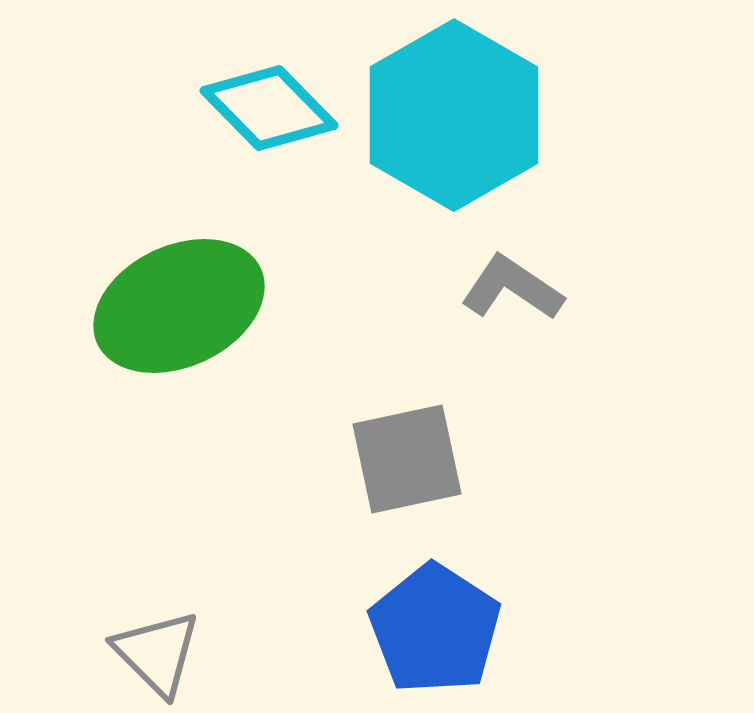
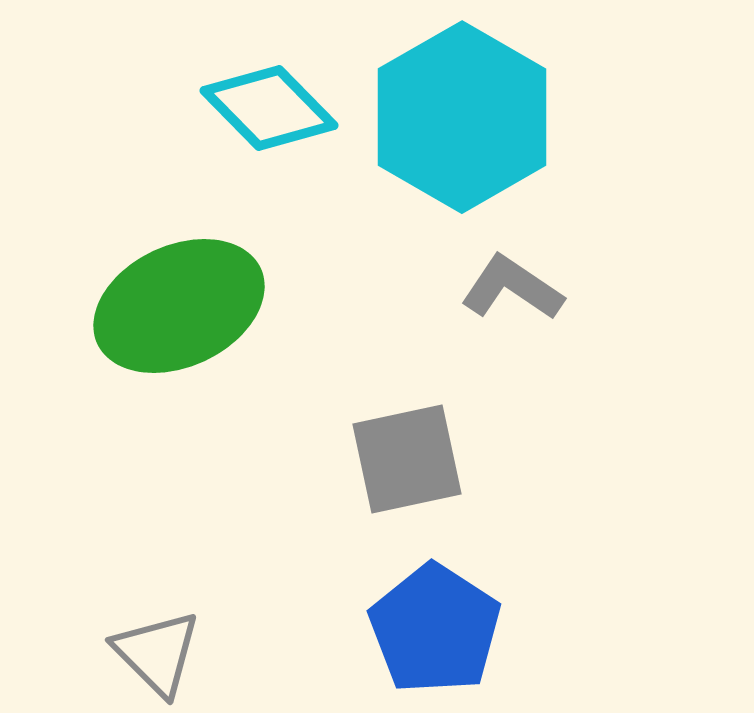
cyan hexagon: moved 8 px right, 2 px down
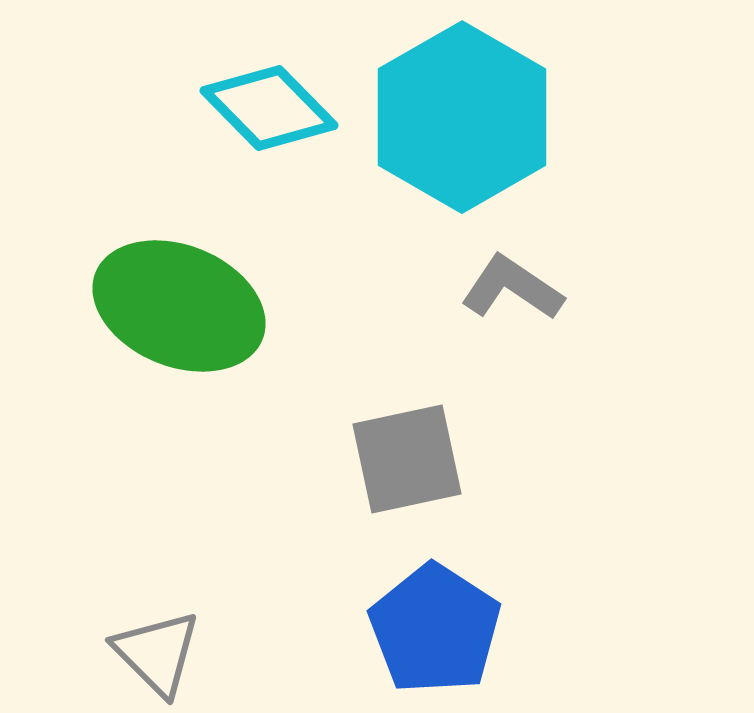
green ellipse: rotated 47 degrees clockwise
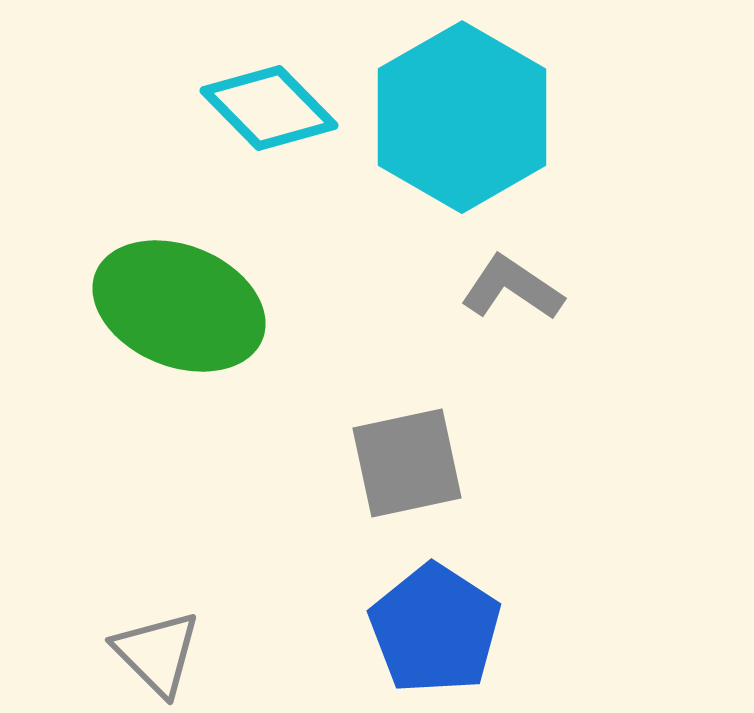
gray square: moved 4 px down
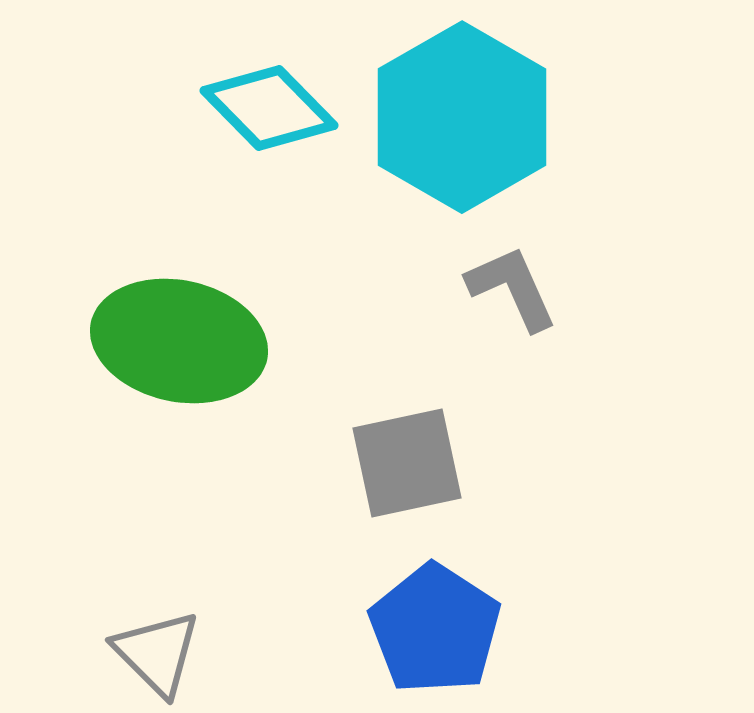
gray L-shape: rotated 32 degrees clockwise
green ellipse: moved 35 px down; rotated 10 degrees counterclockwise
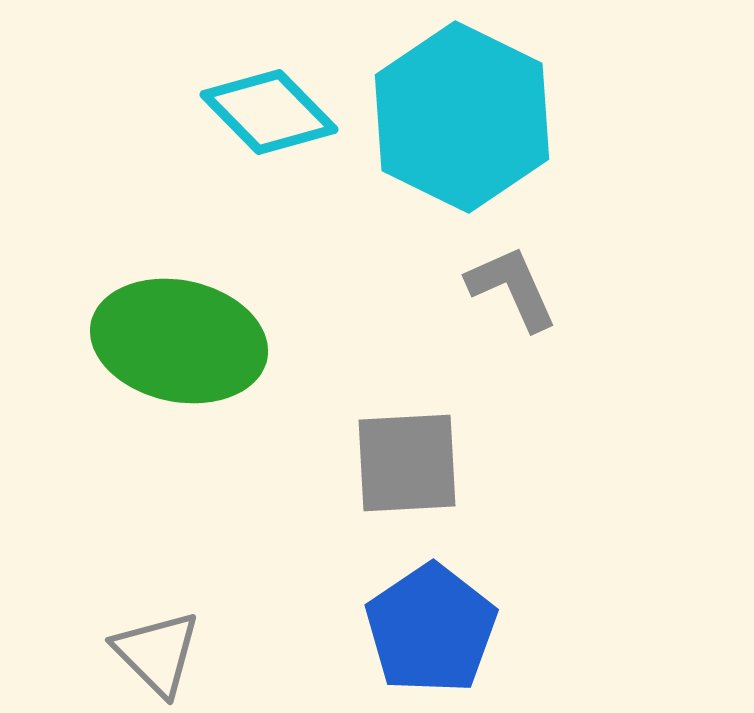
cyan diamond: moved 4 px down
cyan hexagon: rotated 4 degrees counterclockwise
gray square: rotated 9 degrees clockwise
blue pentagon: moved 4 px left; rotated 5 degrees clockwise
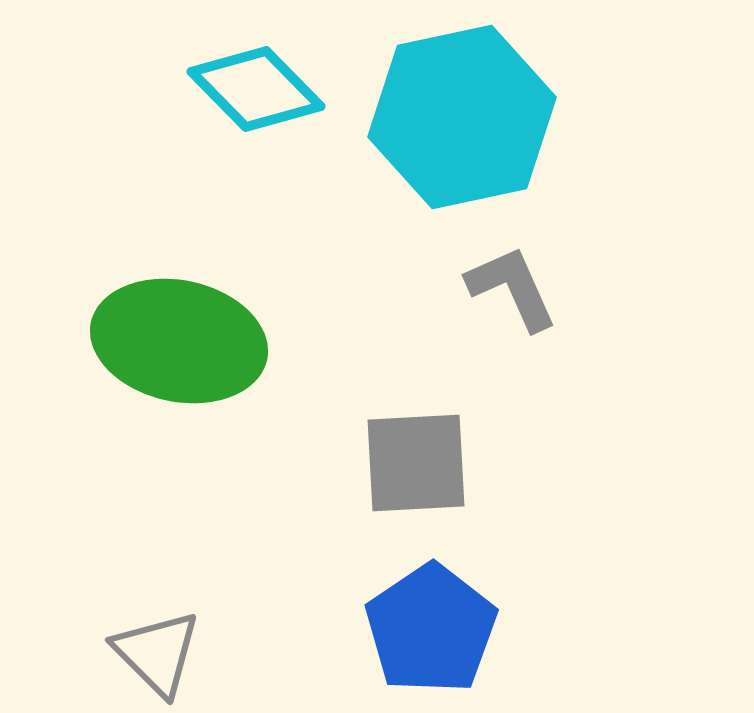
cyan diamond: moved 13 px left, 23 px up
cyan hexagon: rotated 22 degrees clockwise
gray square: moved 9 px right
